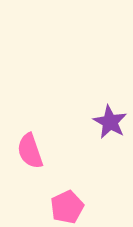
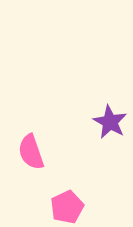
pink semicircle: moved 1 px right, 1 px down
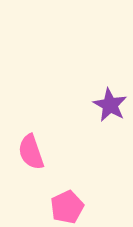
purple star: moved 17 px up
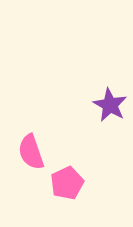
pink pentagon: moved 24 px up
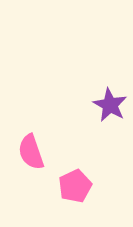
pink pentagon: moved 8 px right, 3 px down
